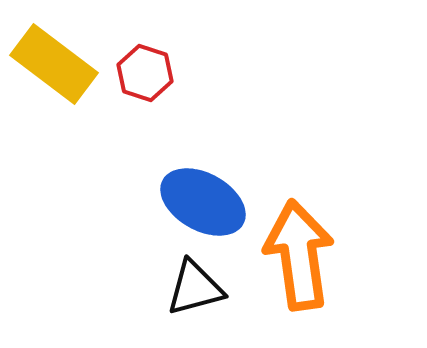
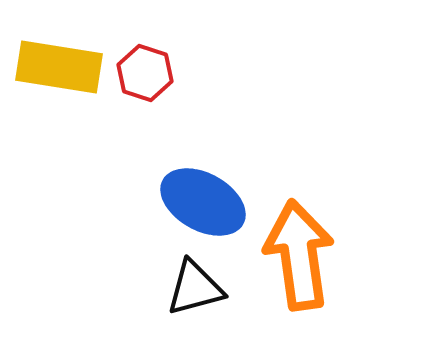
yellow rectangle: moved 5 px right, 3 px down; rotated 28 degrees counterclockwise
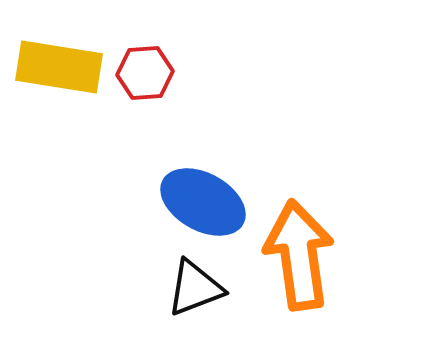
red hexagon: rotated 22 degrees counterclockwise
black triangle: rotated 6 degrees counterclockwise
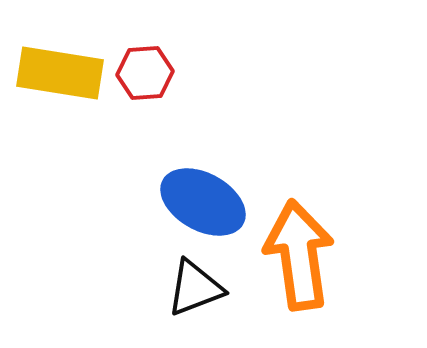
yellow rectangle: moved 1 px right, 6 px down
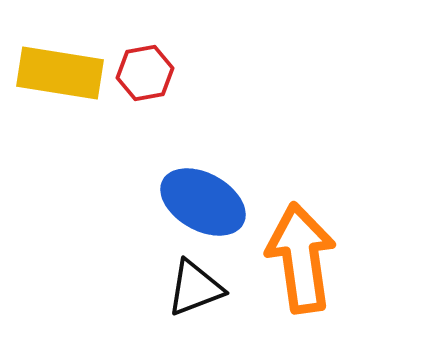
red hexagon: rotated 6 degrees counterclockwise
orange arrow: moved 2 px right, 3 px down
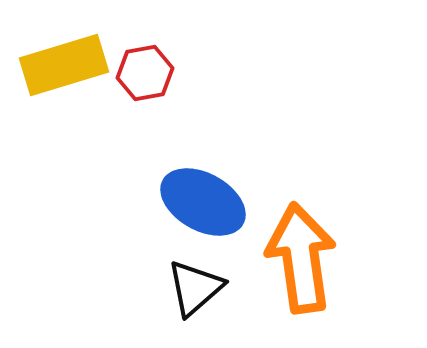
yellow rectangle: moved 4 px right, 8 px up; rotated 26 degrees counterclockwise
black triangle: rotated 20 degrees counterclockwise
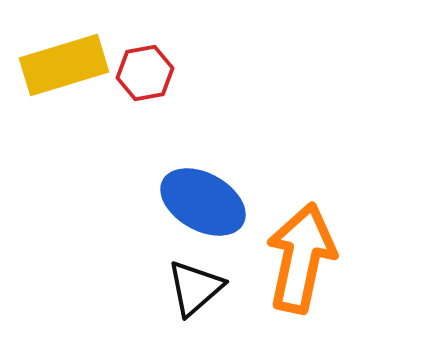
orange arrow: rotated 20 degrees clockwise
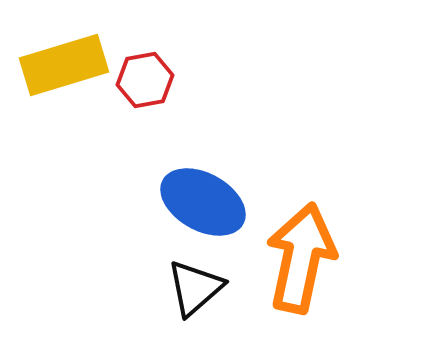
red hexagon: moved 7 px down
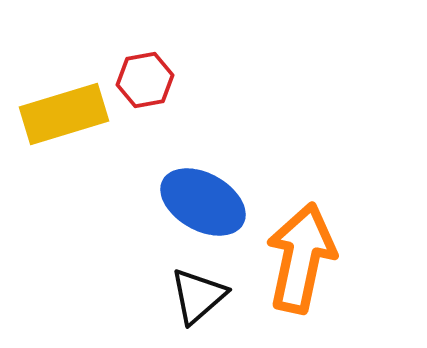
yellow rectangle: moved 49 px down
black triangle: moved 3 px right, 8 px down
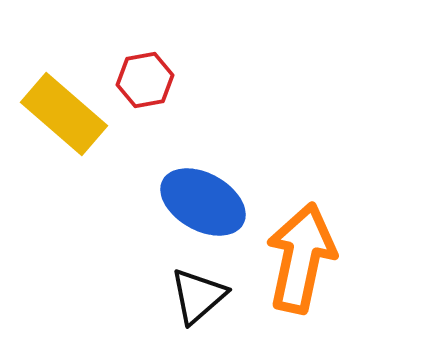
yellow rectangle: rotated 58 degrees clockwise
